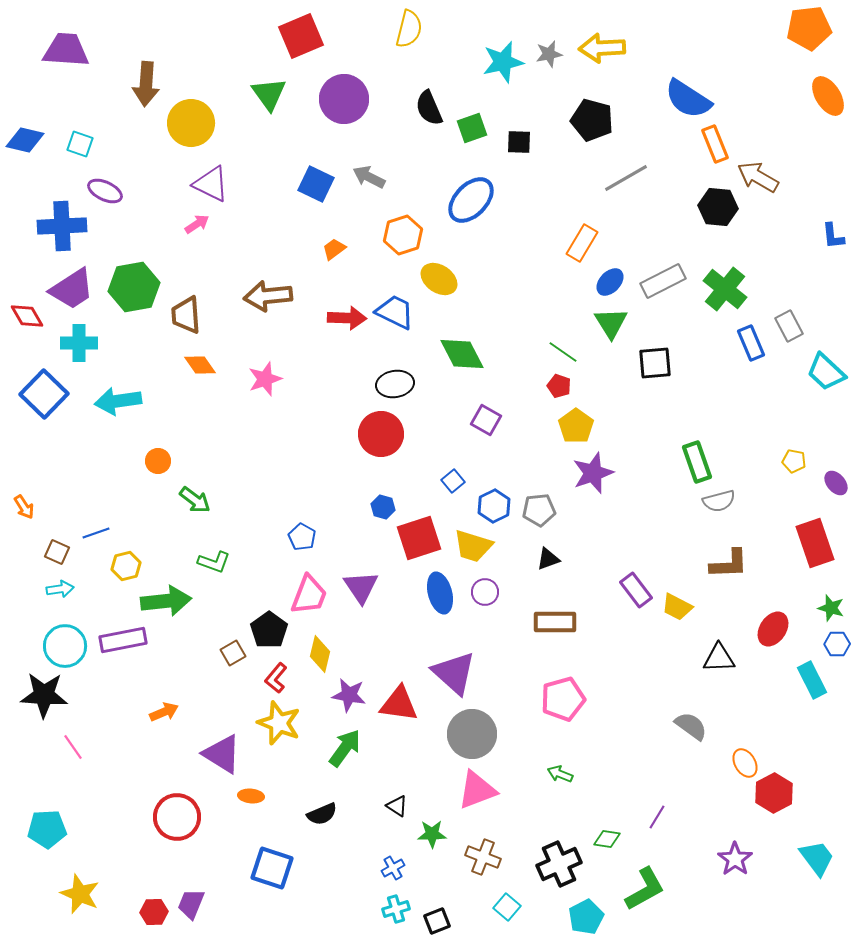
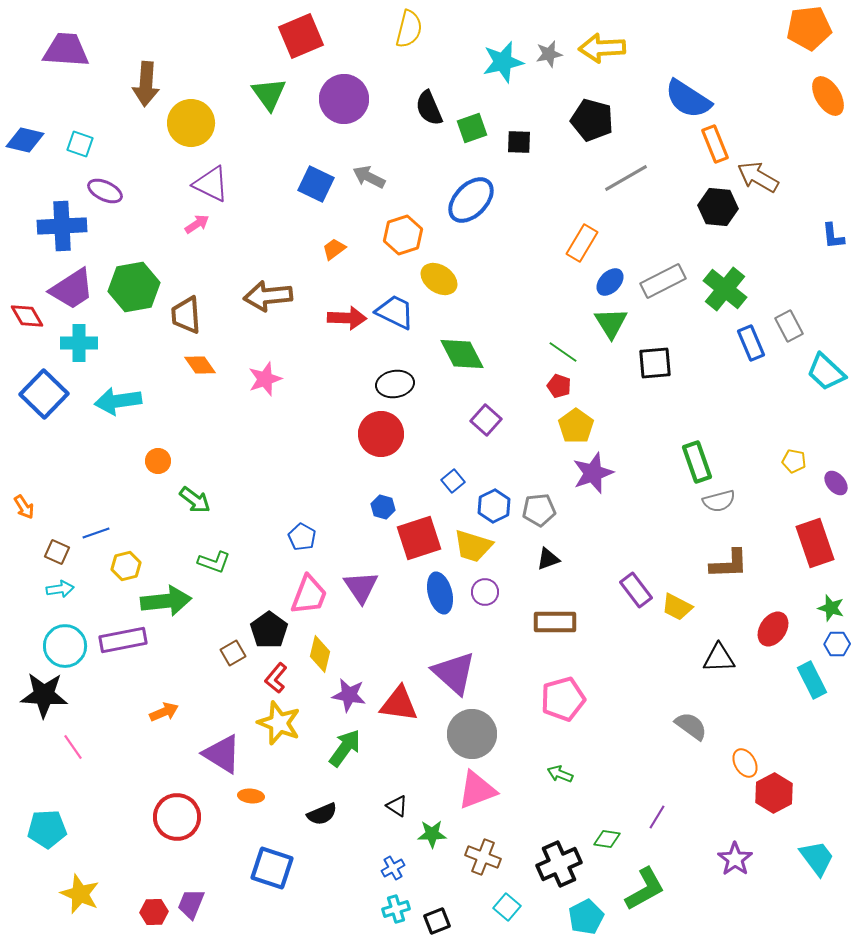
purple square at (486, 420): rotated 12 degrees clockwise
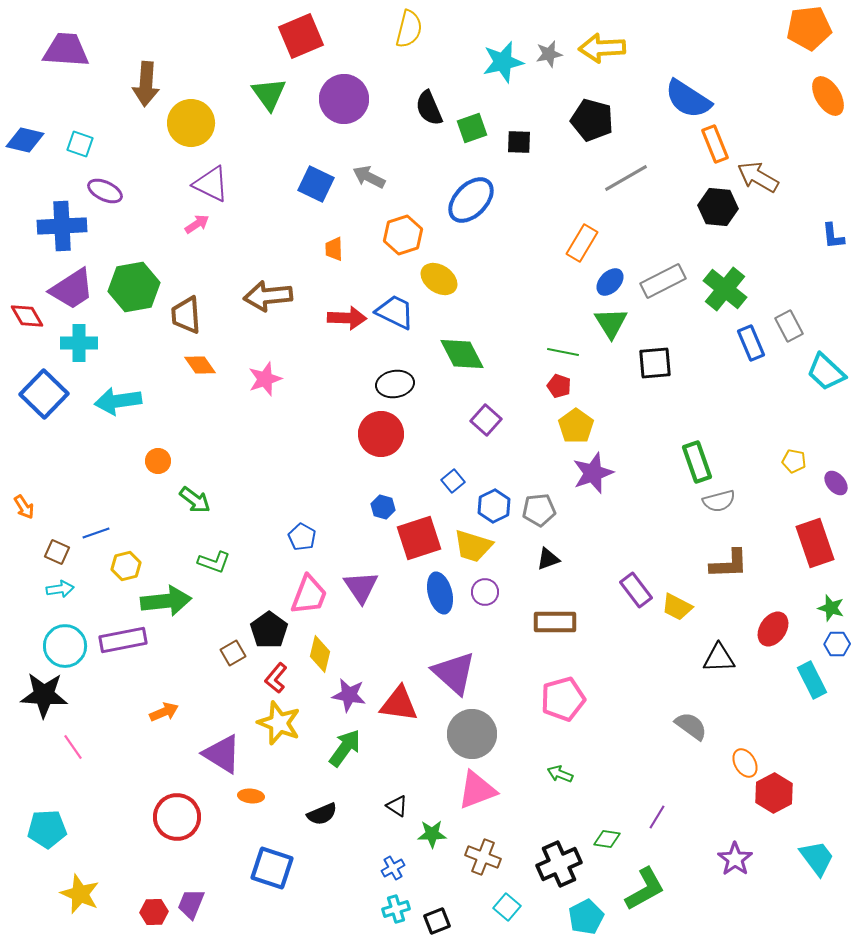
orange trapezoid at (334, 249): rotated 55 degrees counterclockwise
green line at (563, 352): rotated 24 degrees counterclockwise
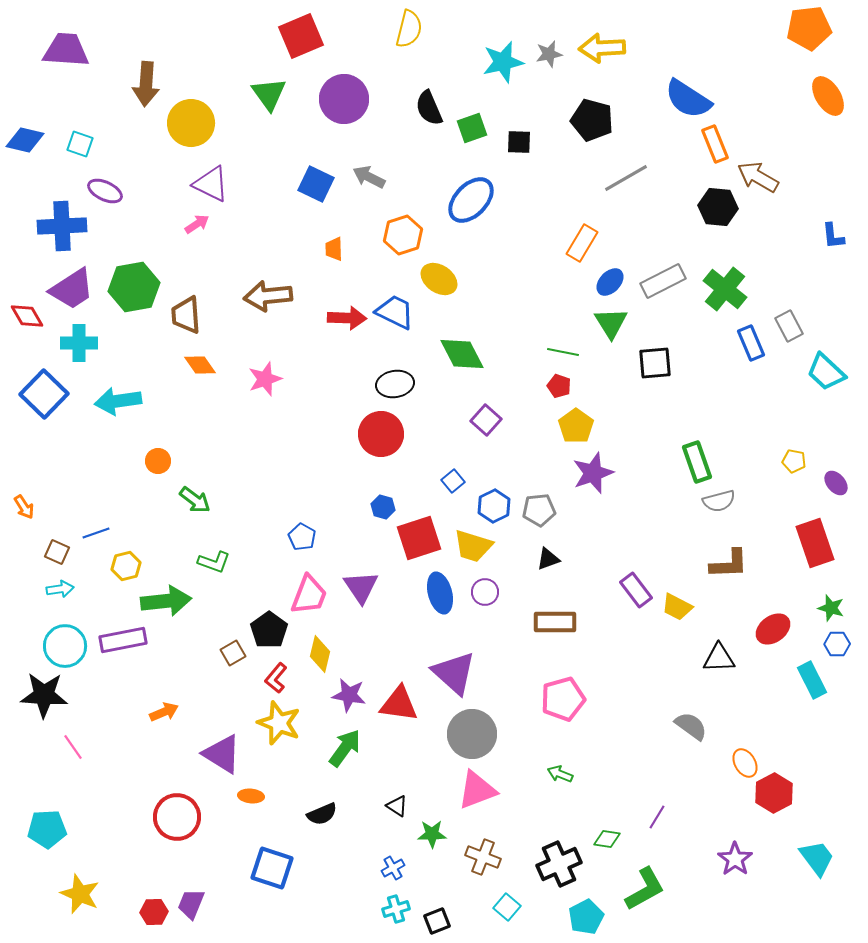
red ellipse at (773, 629): rotated 20 degrees clockwise
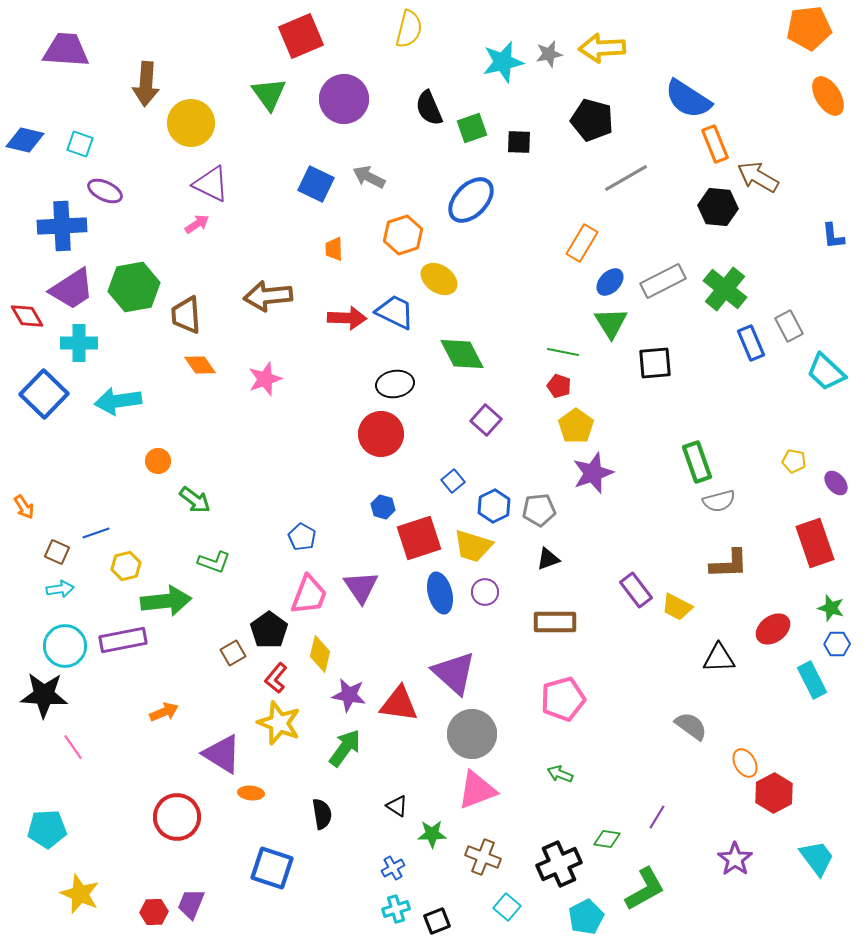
orange ellipse at (251, 796): moved 3 px up
black semicircle at (322, 814): rotated 76 degrees counterclockwise
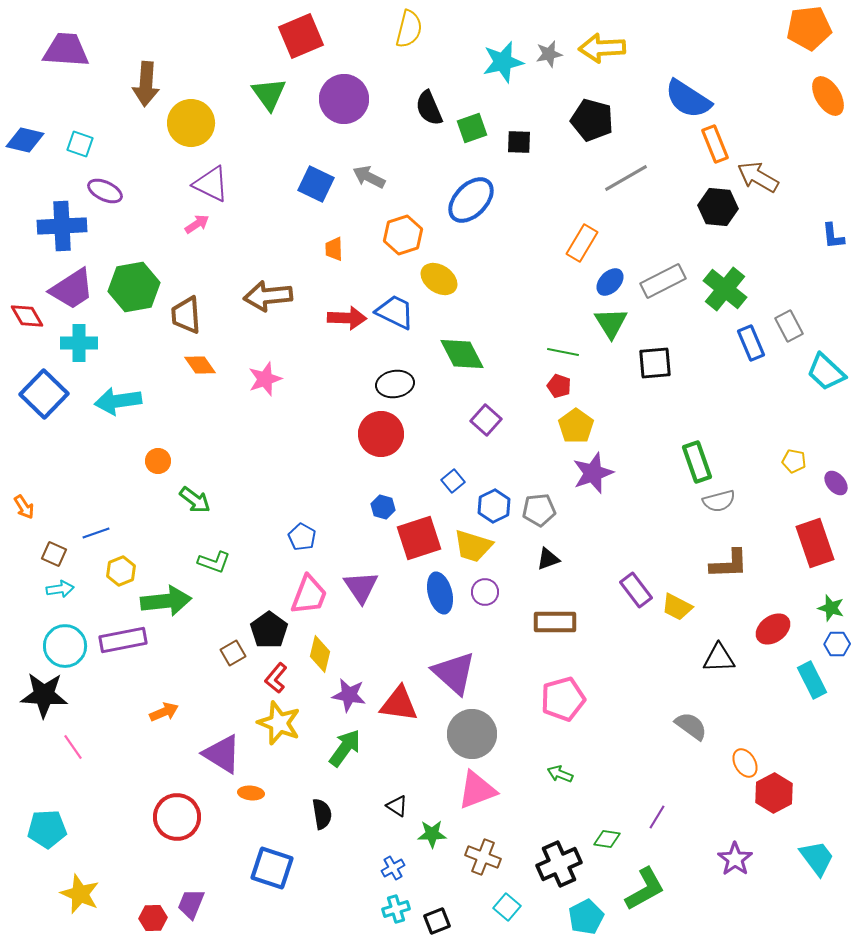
brown square at (57, 552): moved 3 px left, 2 px down
yellow hexagon at (126, 566): moved 5 px left, 5 px down; rotated 8 degrees counterclockwise
red hexagon at (154, 912): moved 1 px left, 6 px down
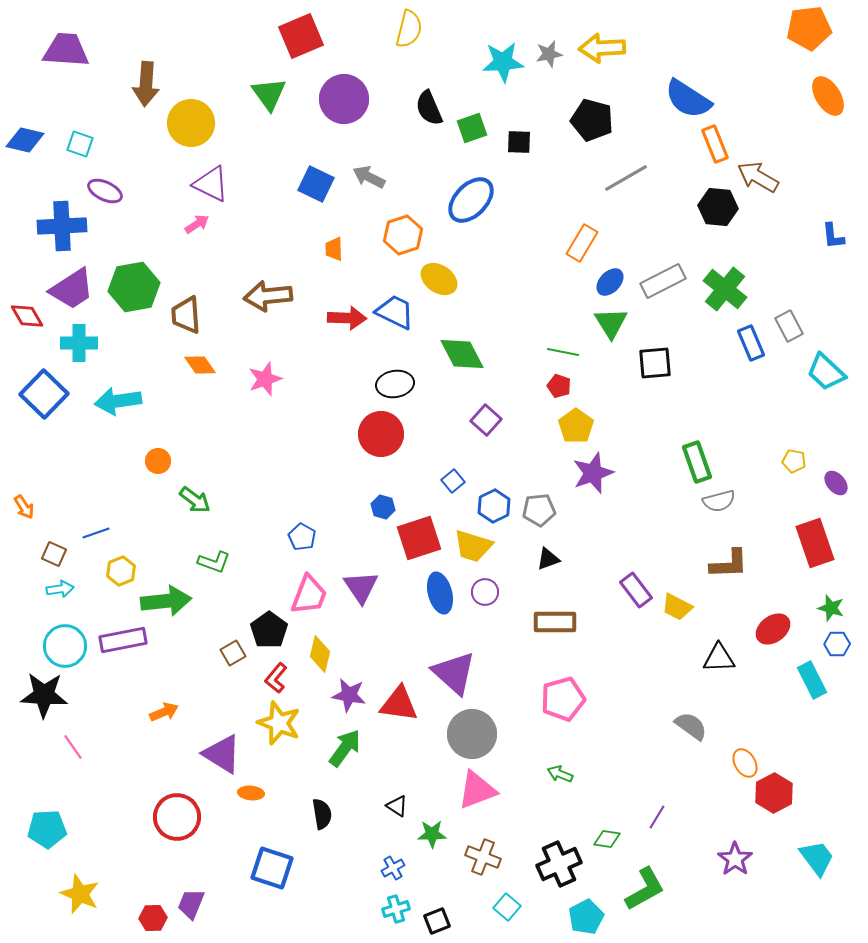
cyan star at (503, 62): rotated 9 degrees clockwise
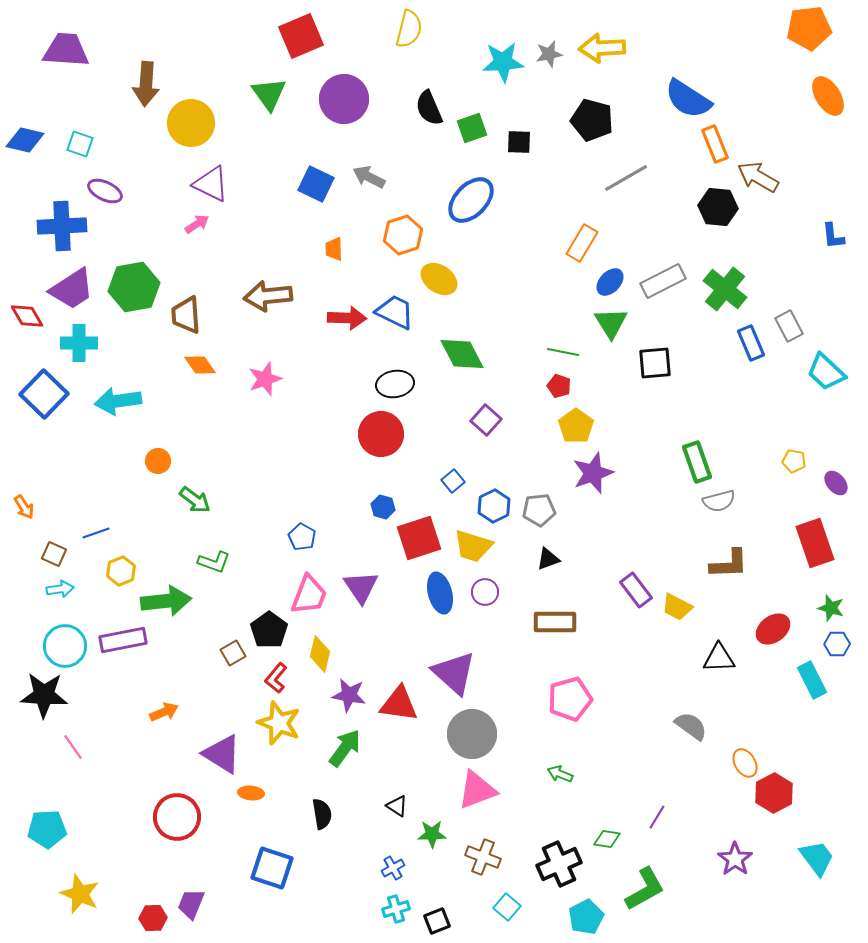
pink pentagon at (563, 699): moved 7 px right
